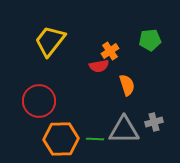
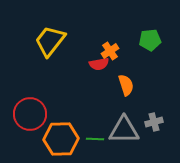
red semicircle: moved 2 px up
orange semicircle: moved 1 px left
red circle: moved 9 px left, 13 px down
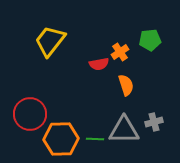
orange cross: moved 10 px right, 1 px down
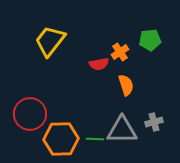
gray triangle: moved 2 px left
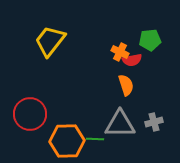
orange cross: rotated 30 degrees counterclockwise
red semicircle: moved 33 px right, 4 px up
gray triangle: moved 2 px left, 6 px up
orange hexagon: moved 6 px right, 2 px down
